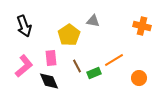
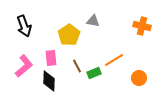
black diamond: rotated 25 degrees clockwise
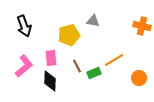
yellow pentagon: rotated 20 degrees clockwise
black diamond: moved 1 px right
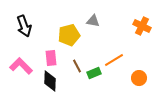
orange cross: rotated 12 degrees clockwise
pink L-shape: moved 3 px left; rotated 95 degrees counterclockwise
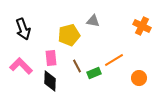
black arrow: moved 1 px left, 3 px down
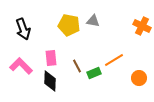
yellow pentagon: moved 10 px up; rotated 25 degrees clockwise
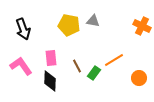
pink L-shape: rotated 10 degrees clockwise
green rectangle: rotated 32 degrees counterclockwise
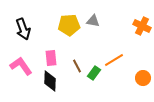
yellow pentagon: rotated 15 degrees counterclockwise
orange circle: moved 4 px right
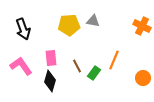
orange line: rotated 36 degrees counterclockwise
black diamond: rotated 15 degrees clockwise
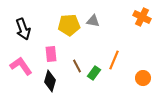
orange cross: moved 9 px up
pink rectangle: moved 4 px up
